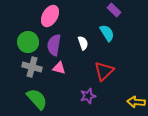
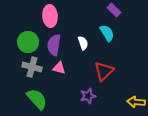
pink ellipse: rotated 35 degrees counterclockwise
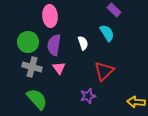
pink triangle: rotated 40 degrees clockwise
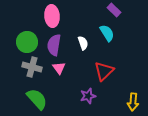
pink ellipse: moved 2 px right
green circle: moved 1 px left
yellow arrow: moved 3 px left; rotated 90 degrees counterclockwise
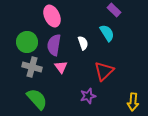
pink ellipse: rotated 20 degrees counterclockwise
pink triangle: moved 2 px right, 1 px up
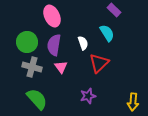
red triangle: moved 5 px left, 8 px up
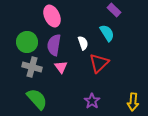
purple star: moved 4 px right, 5 px down; rotated 21 degrees counterclockwise
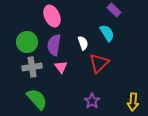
gray cross: rotated 24 degrees counterclockwise
